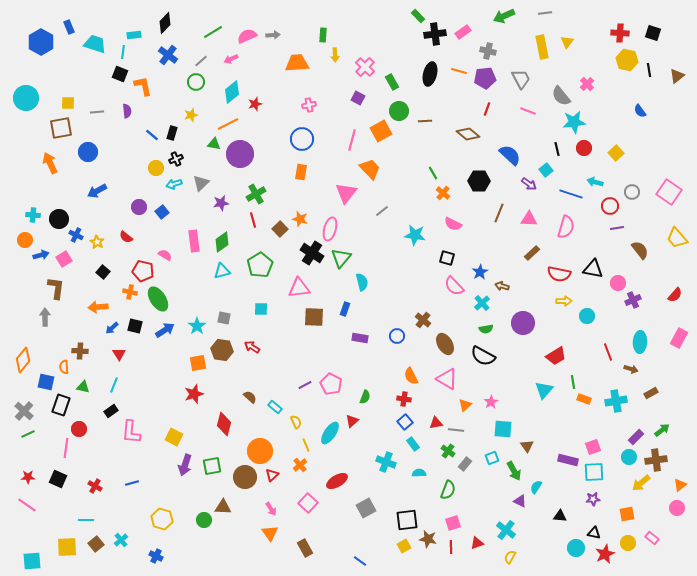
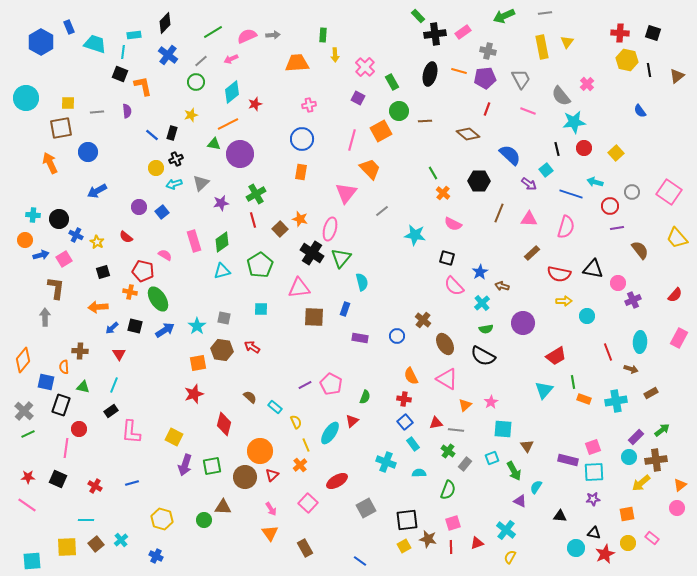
pink rectangle at (194, 241): rotated 10 degrees counterclockwise
black square at (103, 272): rotated 32 degrees clockwise
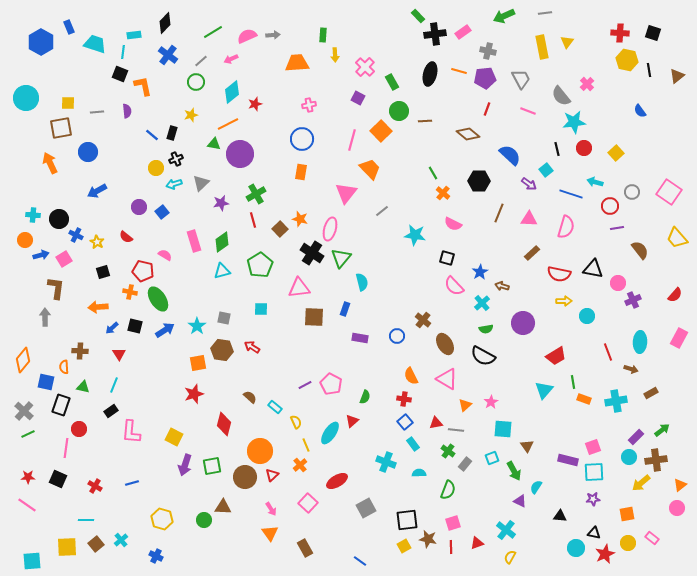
orange square at (381, 131): rotated 15 degrees counterclockwise
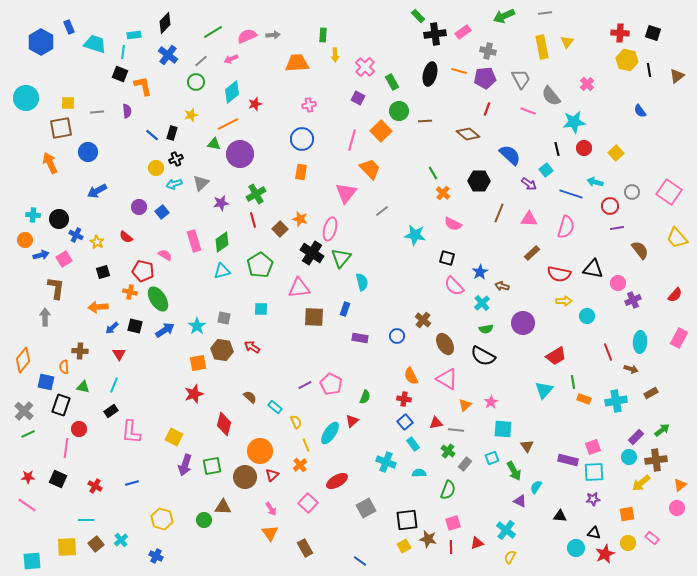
gray semicircle at (561, 96): moved 10 px left
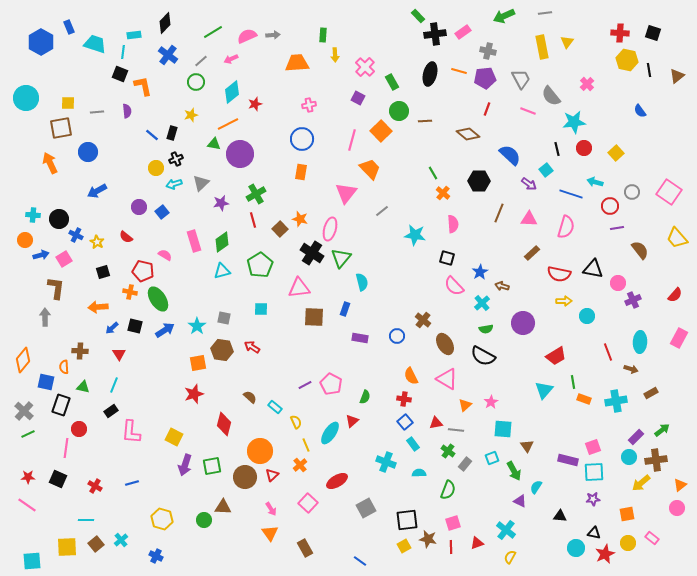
pink semicircle at (453, 224): rotated 120 degrees counterclockwise
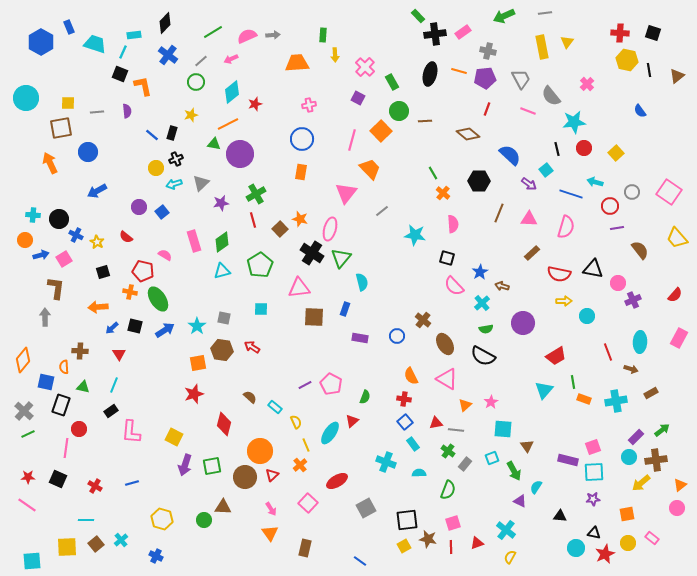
cyan line at (123, 52): rotated 16 degrees clockwise
brown rectangle at (305, 548): rotated 42 degrees clockwise
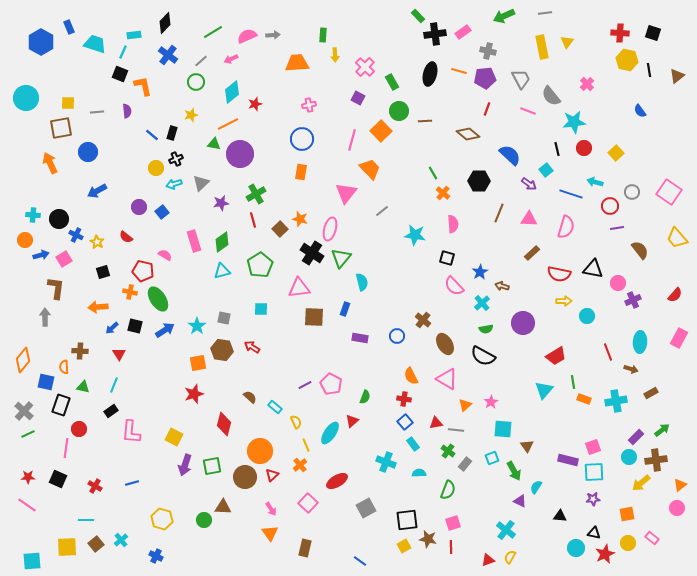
red triangle at (477, 543): moved 11 px right, 17 px down
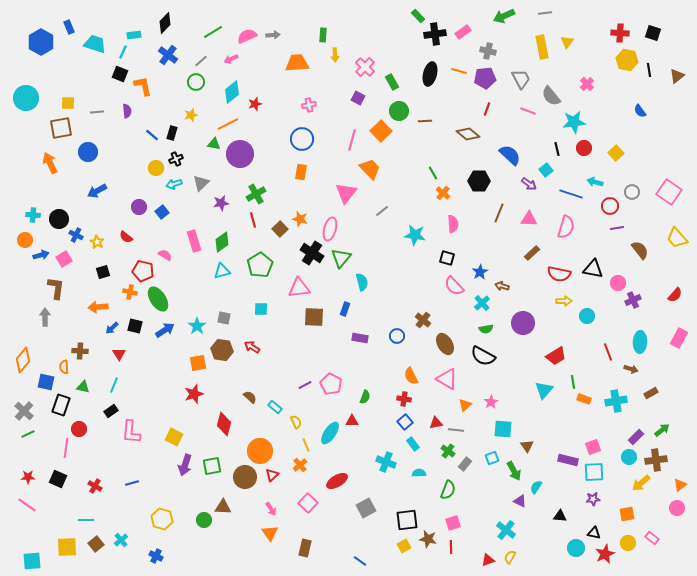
red triangle at (352, 421): rotated 40 degrees clockwise
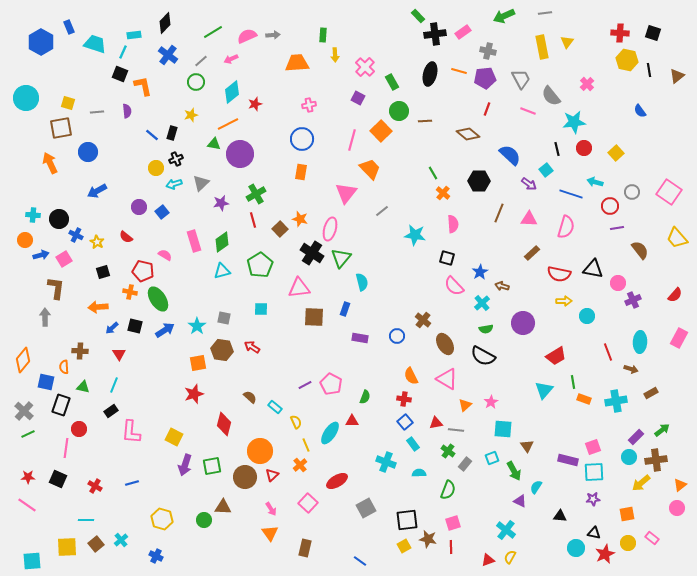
yellow square at (68, 103): rotated 16 degrees clockwise
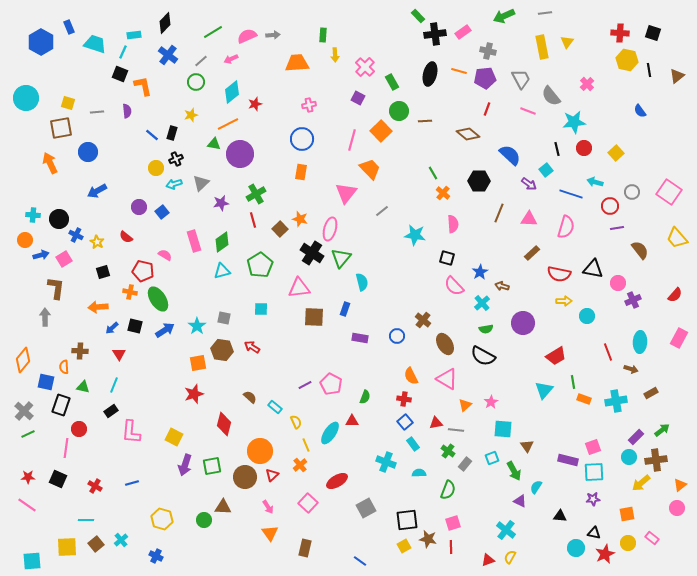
pink arrow at (271, 509): moved 3 px left, 2 px up
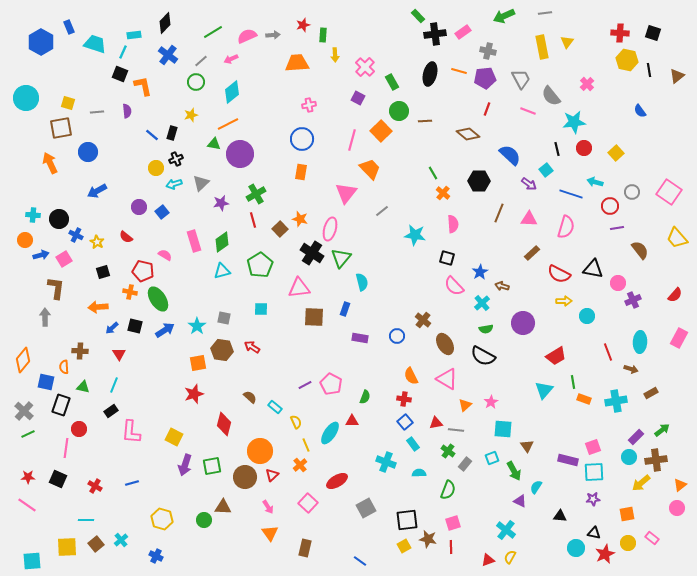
red star at (255, 104): moved 48 px right, 79 px up
red semicircle at (559, 274): rotated 15 degrees clockwise
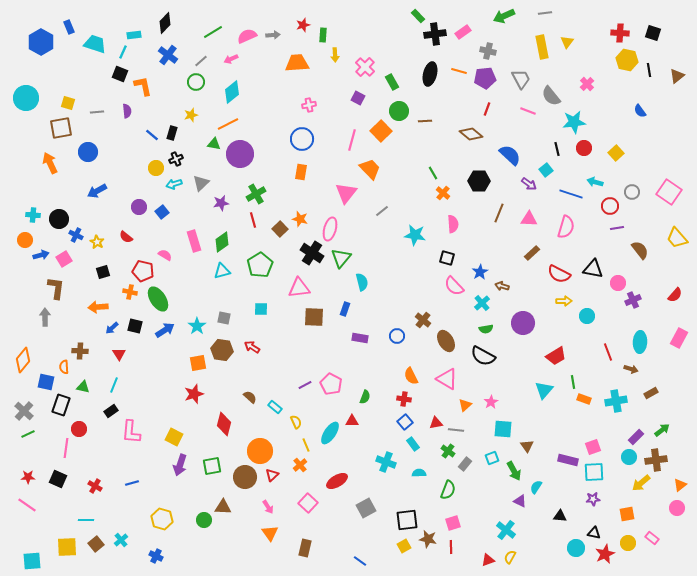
brown diamond at (468, 134): moved 3 px right
brown ellipse at (445, 344): moved 1 px right, 3 px up
purple arrow at (185, 465): moved 5 px left
